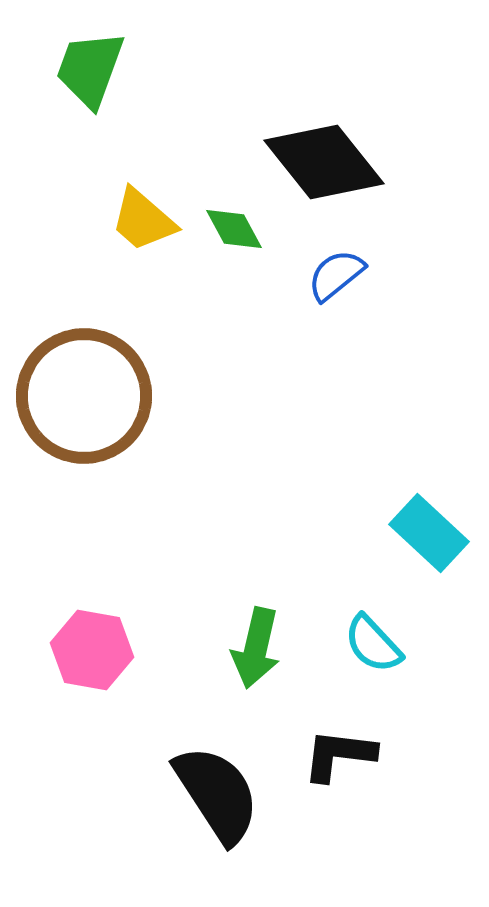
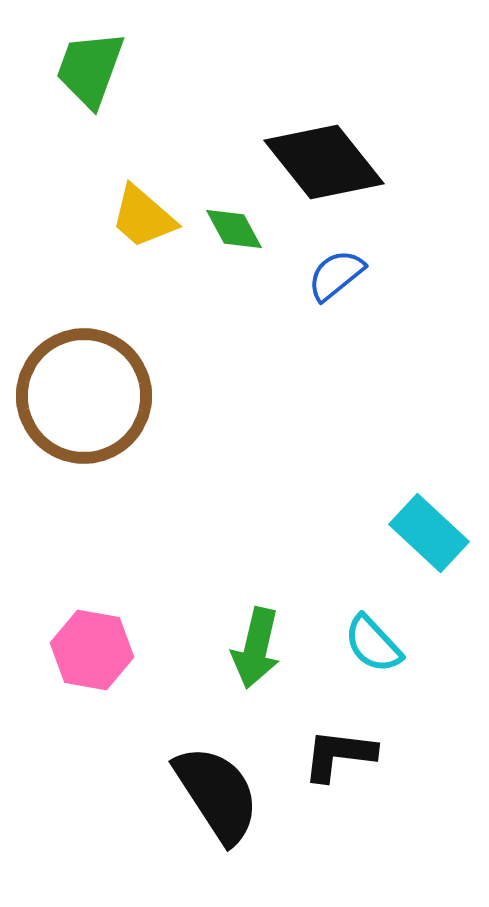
yellow trapezoid: moved 3 px up
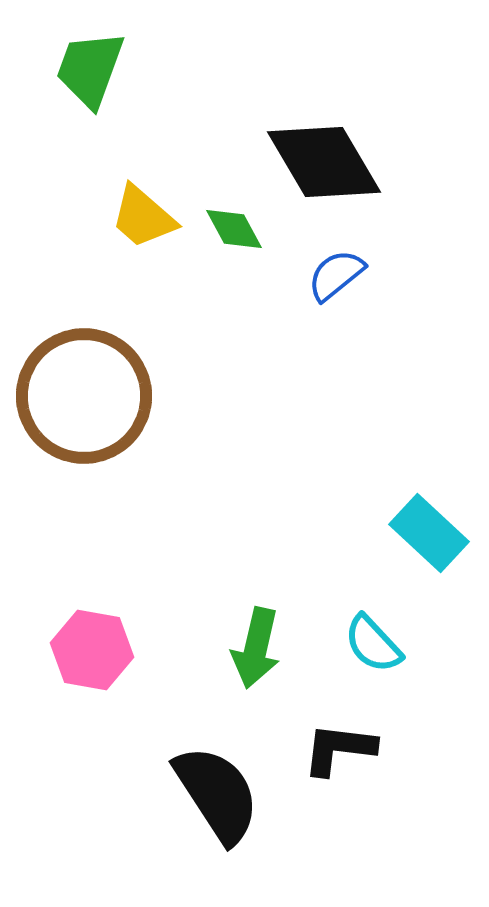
black diamond: rotated 8 degrees clockwise
black L-shape: moved 6 px up
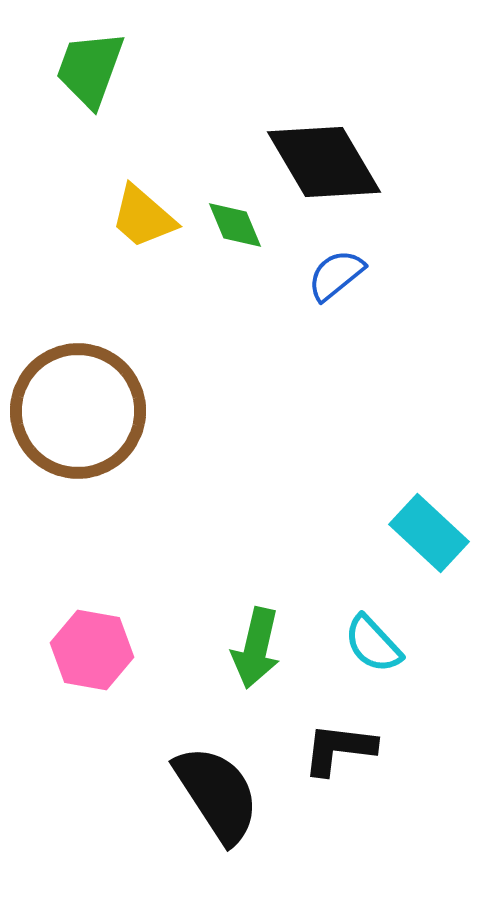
green diamond: moved 1 px right, 4 px up; rotated 6 degrees clockwise
brown circle: moved 6 px left, 15 px down
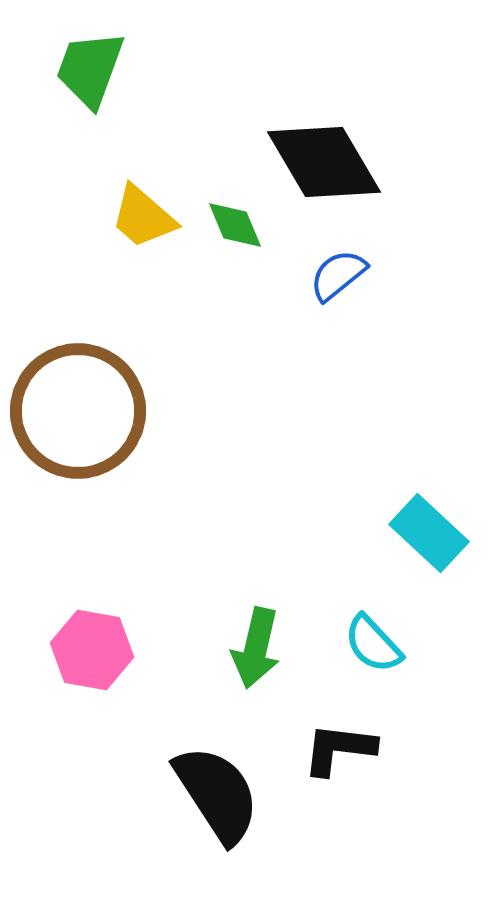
blue semicircle: moved 2 px right
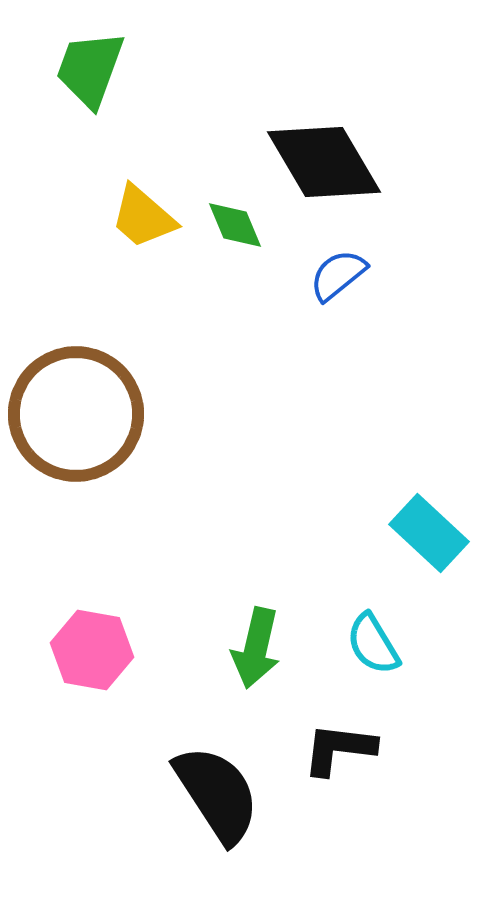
brown circle: moved 2 px left, 3 px down
cyan semicircle: rotated 12 degrees clockwise
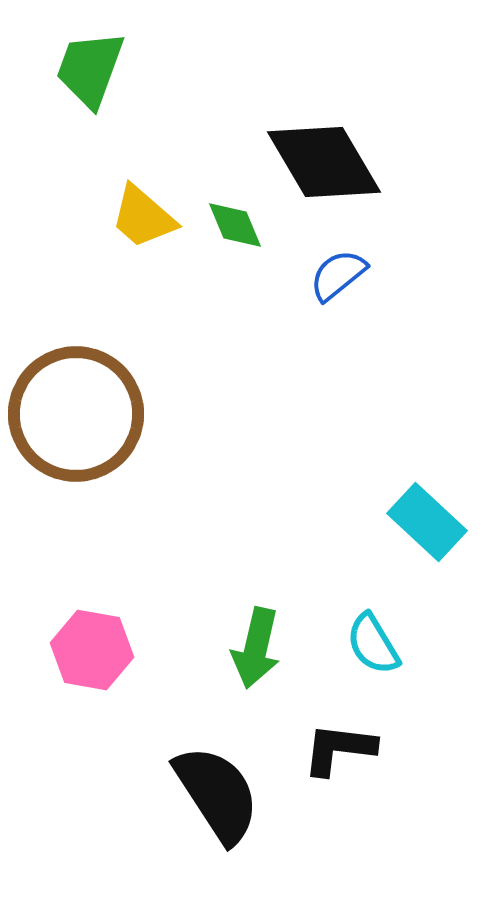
cyan rectangle: moved 2 px left, 11 px up
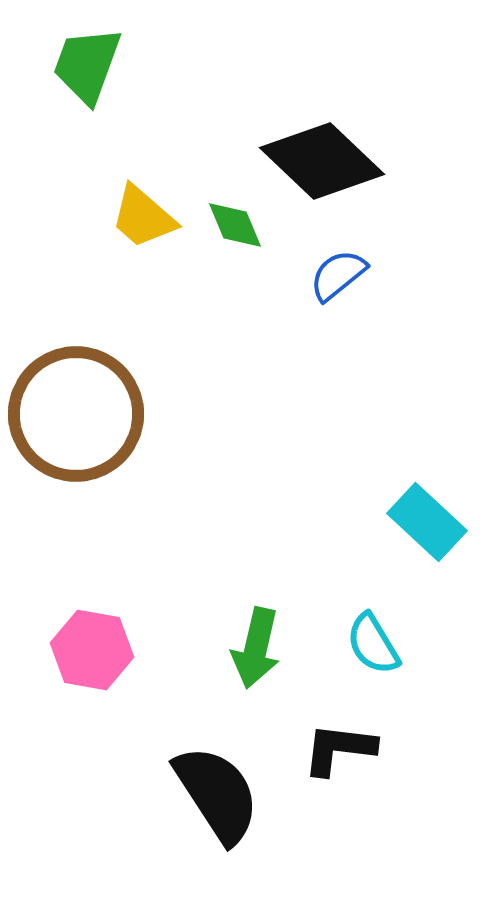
green trapezoid: moved 3 px left, 4 px up
black diamond: moved 2 px left, 1 px up; rotated 16 degrees counterclockwise
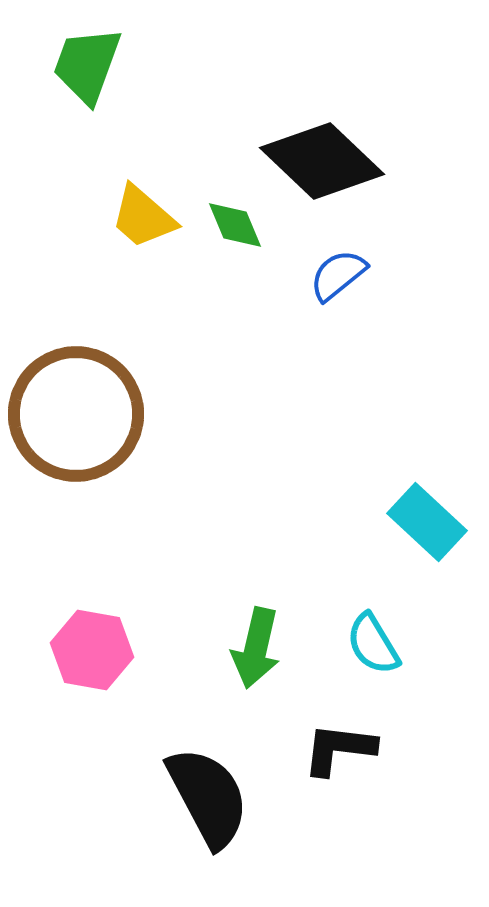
black semicircle: moved 9 px left, 3 px down; rotated 5 degrees clockwise
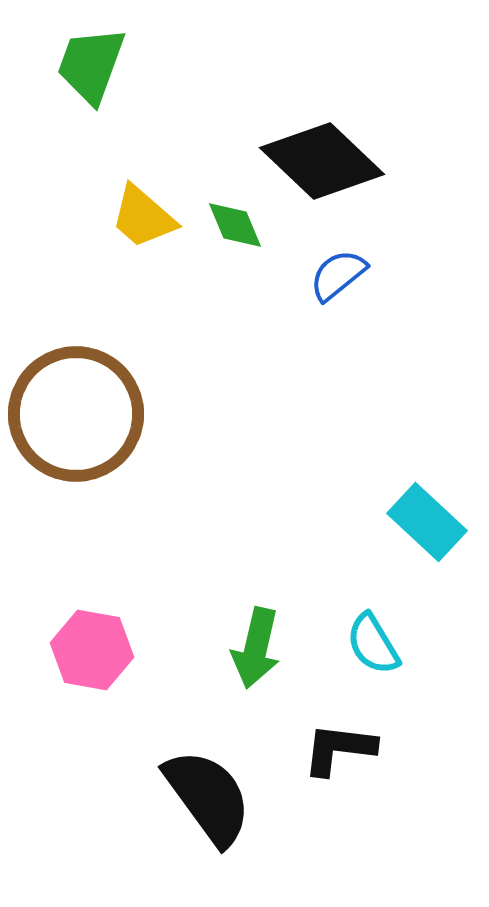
green trapezoid: moved 4 px right
black semicircle: rotated 8 degrees counterclockwise
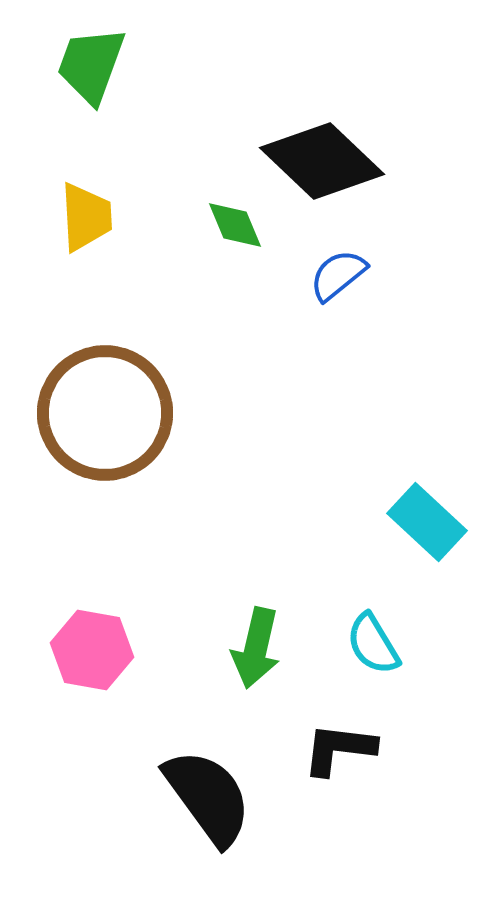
yellow trapezoid: moved 57 px left; rotated 134 degrees counterclockwise
brown circle: moved 29 px right, 1 px up
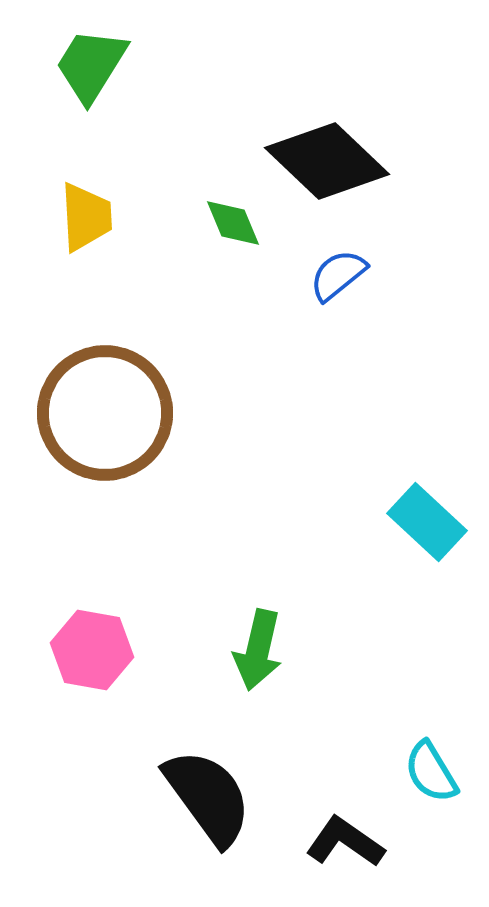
green trapezoid: rotated 12 degrees clockwise
black diamond: moved 5 px right
green diamond: moved 2 px left, 2 px up
cyan semicircle: moved 58 px right, 128 px down
green arrow: moved 2 px right, 2 px down
black L-shape: moved 6 px right, 93 px down; rotated 28 degrees clockwise
